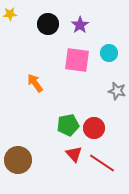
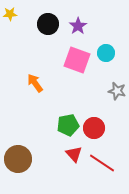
purple star: moved 2 px left, 1 px down
cyan circle: moved 3 px left
pink square: rotated 12 degrees clockwise
brown circle: moved 1 px up
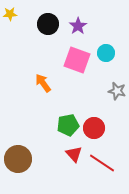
orange arrow: moved 8 px right
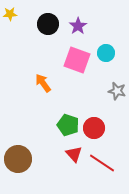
green pentagon: rotated 30 degrees clockwise
